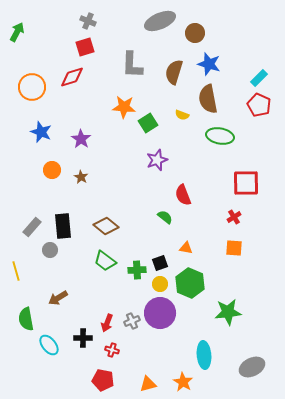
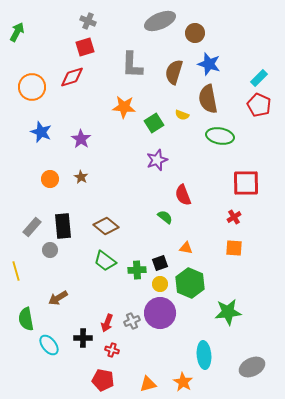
green square at (148, 123): moved 6 px right
orange circle at (52, 170): moved 2 px left, 9 px down
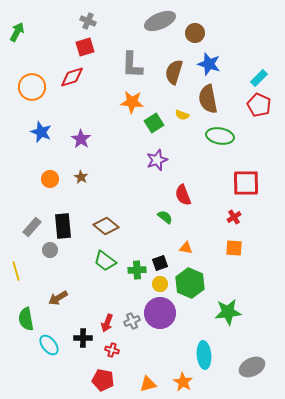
orange star at (124, 107): moved 8 px right, 5 px up
